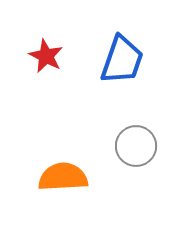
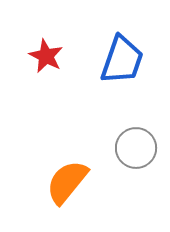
gray circle: moved 2 px down
orange semicircle: moved 4 px right, 5 px down; rotated 48 degrees counterclockwise
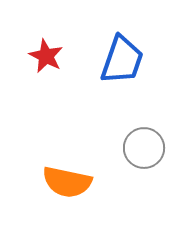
gray circle: moved 8 px right
orange semicircle: rotated 117 degrees counterclockwise
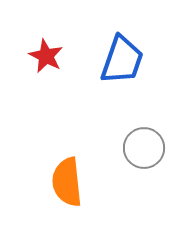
orange semicircle: rotated 72 degrees clockwise
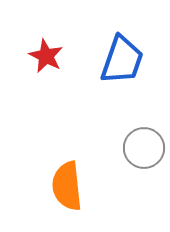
orange semicircle: moved 4 px down
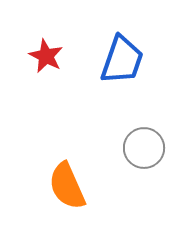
orange semicircle: rotated 18 degrees counterclockwise
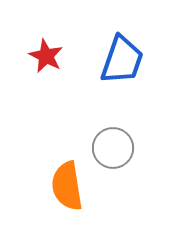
gray circle: moved 31 px left
orange semicircle: rotated 15 degrees clockwise
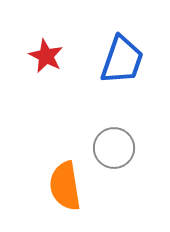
gray circle: moved 1 px right
orange semicircle: moved 2 px left
